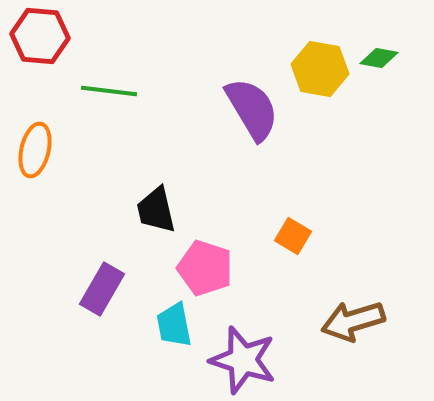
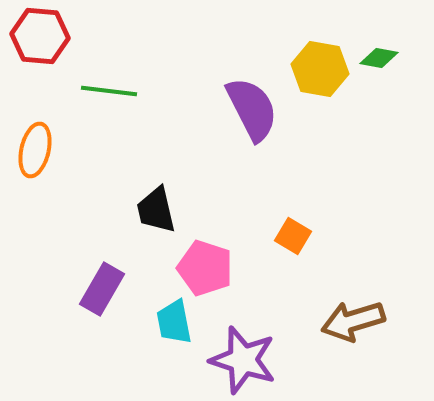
purple semicircle: rotated 4 degrees clockwise
cyan trapezoid: moved 3 px up
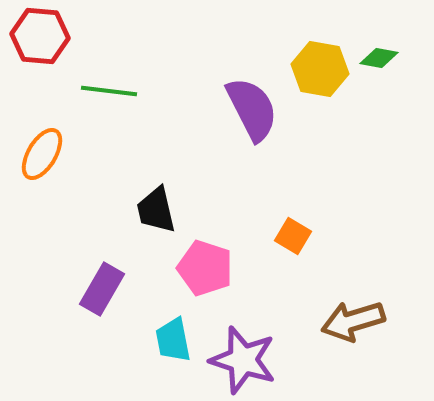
orange ellipse: moved 7 px right, 4 px down; rotated 18 degrees clockwise
cyan trapezoid: moved 1 px left, 18 px down
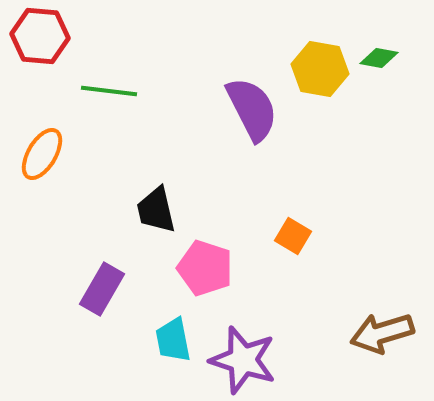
brown arrow: moved 29 px right, 12 px down
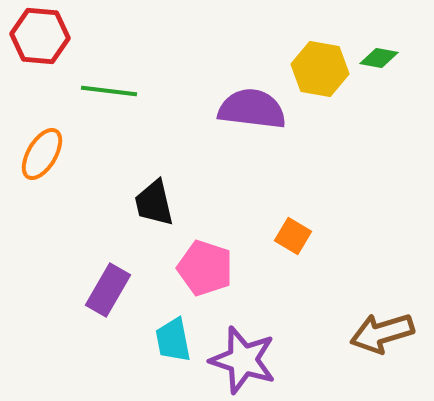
purple semicircle: rotated 56 degrees counterclockwise
black trapezoid: moved 2 px left, 7 px up
purple rectangle: moved 6 px right, 1 px down
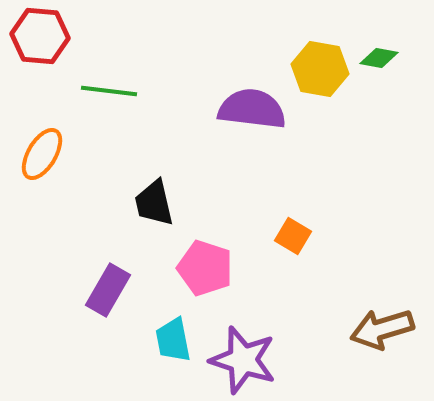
brown arrow: moved 4 px up
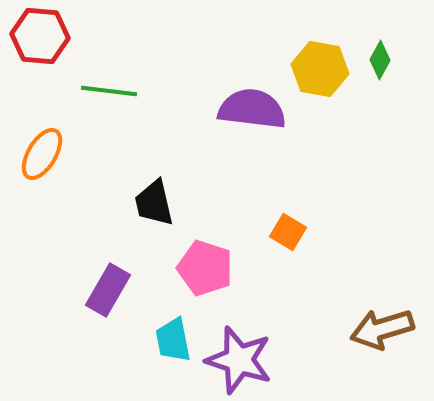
green diamond: moved 1 px right, 2 px down; rotated 72 degrees counterclockwise
orange square: moved 5 px left, 4 px up
purple star: moved 4 px left
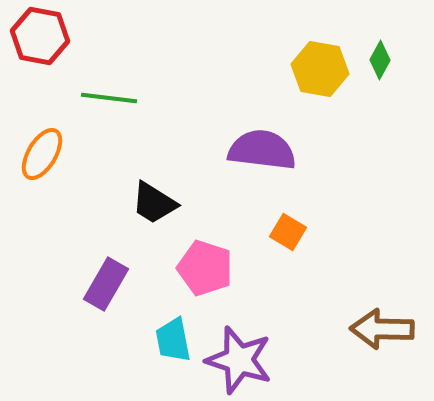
red hexagon: rotated 6 degrees clockwise
green line: moved 7 px down
purple semicircle: moved 10 px right, 41 px down
black trapezoid: rotated 45 degrees counterclockwise
purple rectangle: moved 2 px left, 6 px up
brown arrow: rotated 18 degrees clockwise
